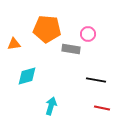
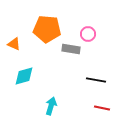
orange triangle: rotated 32 degrees clockwise
cyan diamond: moved 3 px left
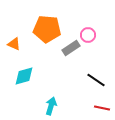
pink circle: moved 1 px down
gray rectangle: moved 1 px up; rotated 42 degrees counterclockwise
black line: rotated 24 degrees clockwise
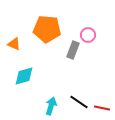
gray rectangle: moved 2 px right, 2 px down; rotated 36 degrees counterclockwise
black line: moved 17 px left, 22 px down
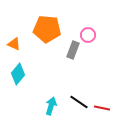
cyan diamond: moved 6 px left, 2 px up; rotated 35 degrees counterclockwise
